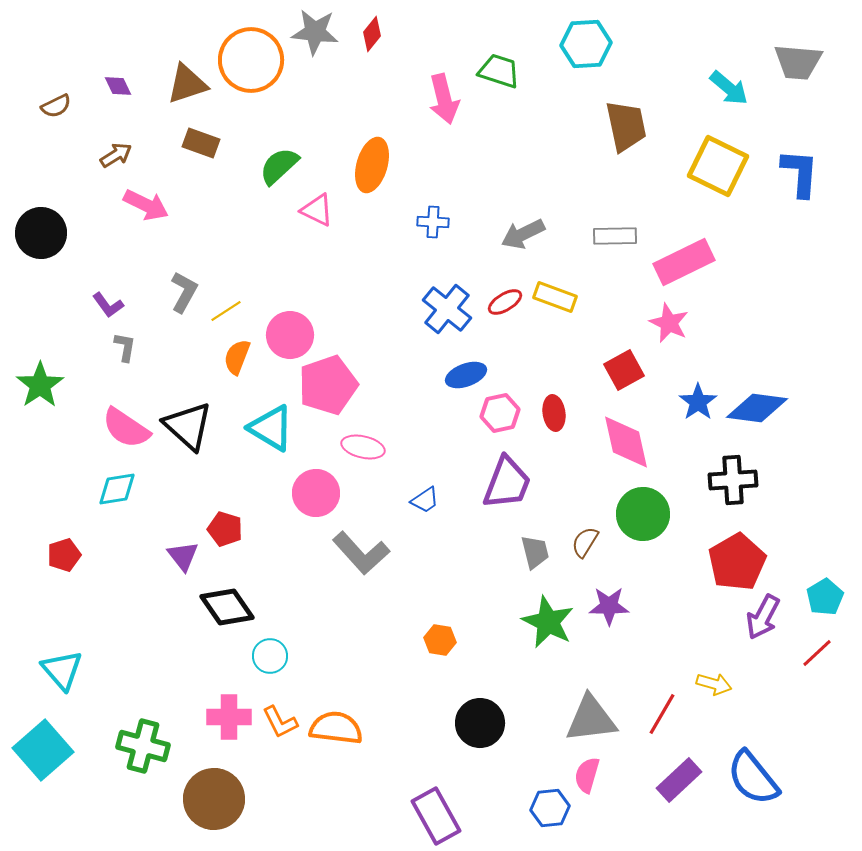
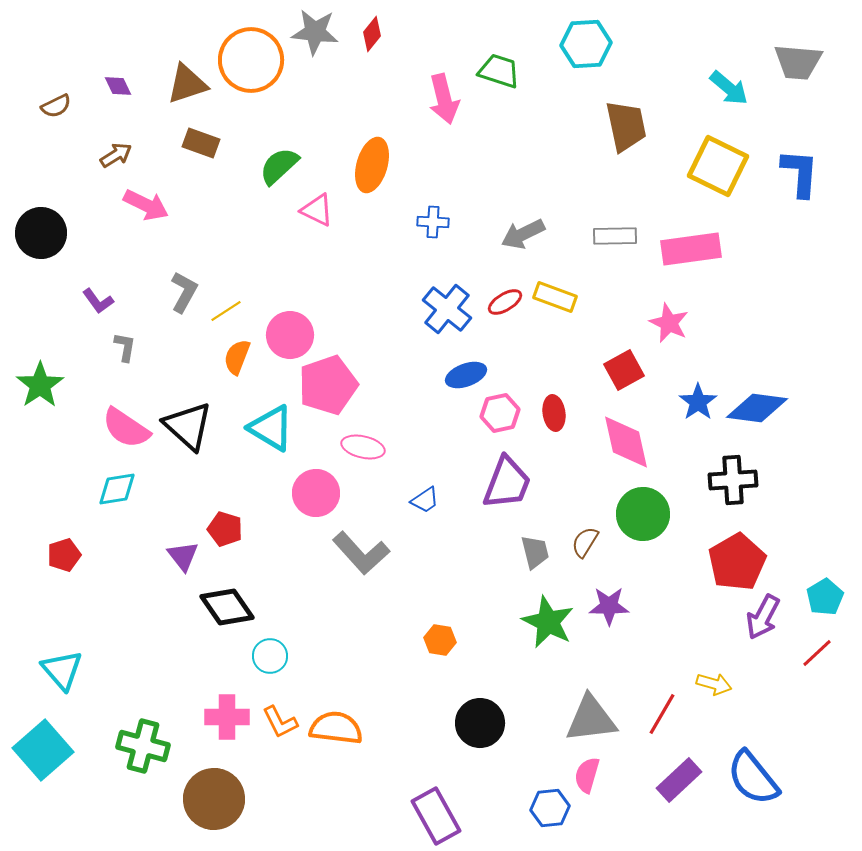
pink rectangle at (684, 262): moved 7 px right, 13 px up; rotated 18 degrees clockwise
purple L-shape at (108, 305): moved 10 px left, 4 px up
pink cross at (229, 717): moved 2 px left
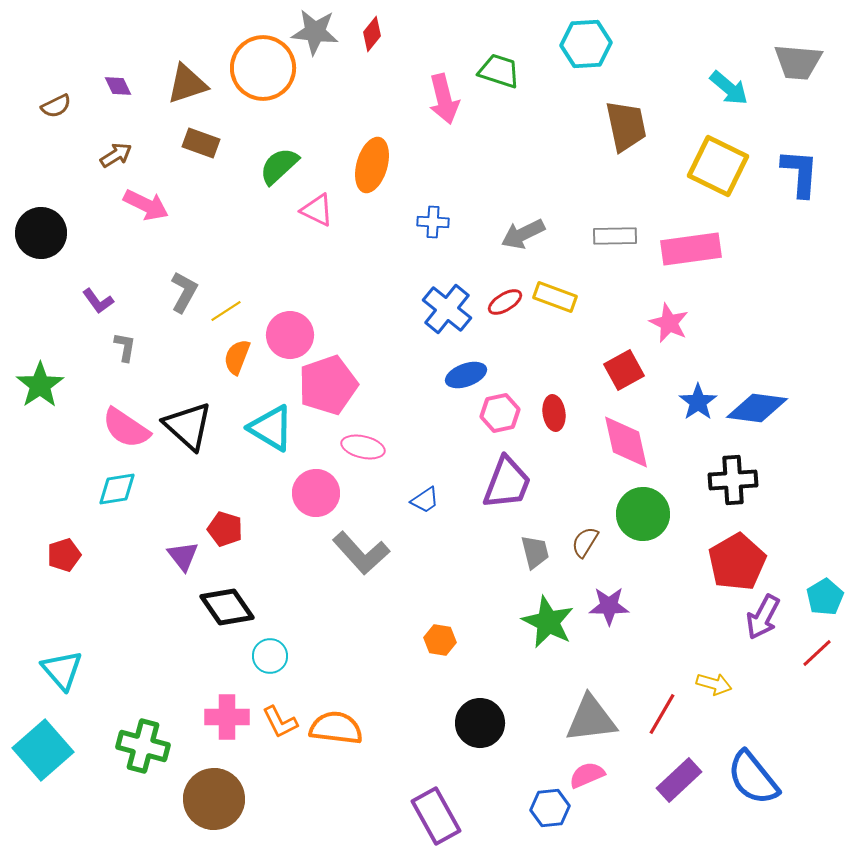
orange circle at (251, 60): moved 12 px right, 8 px down
pink semicircle at (587, 775): rotated 51 degrees clockwise
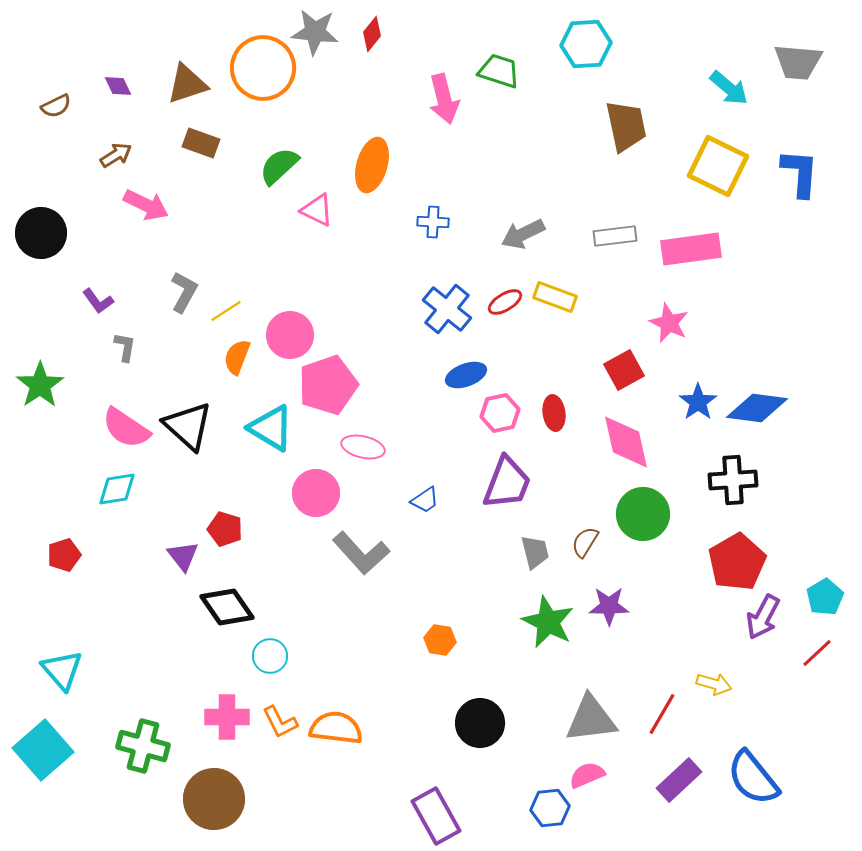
gray rectangle at (615, 236): rotated 6 degrees counterclockwise
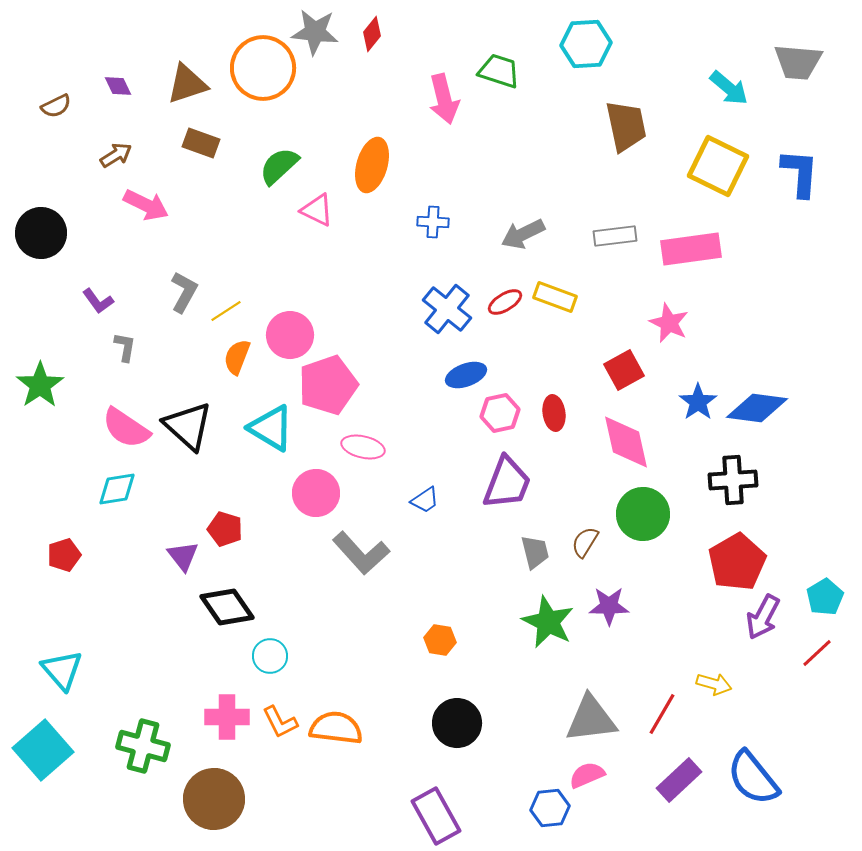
black circle at (480, 723): moved 23 px left
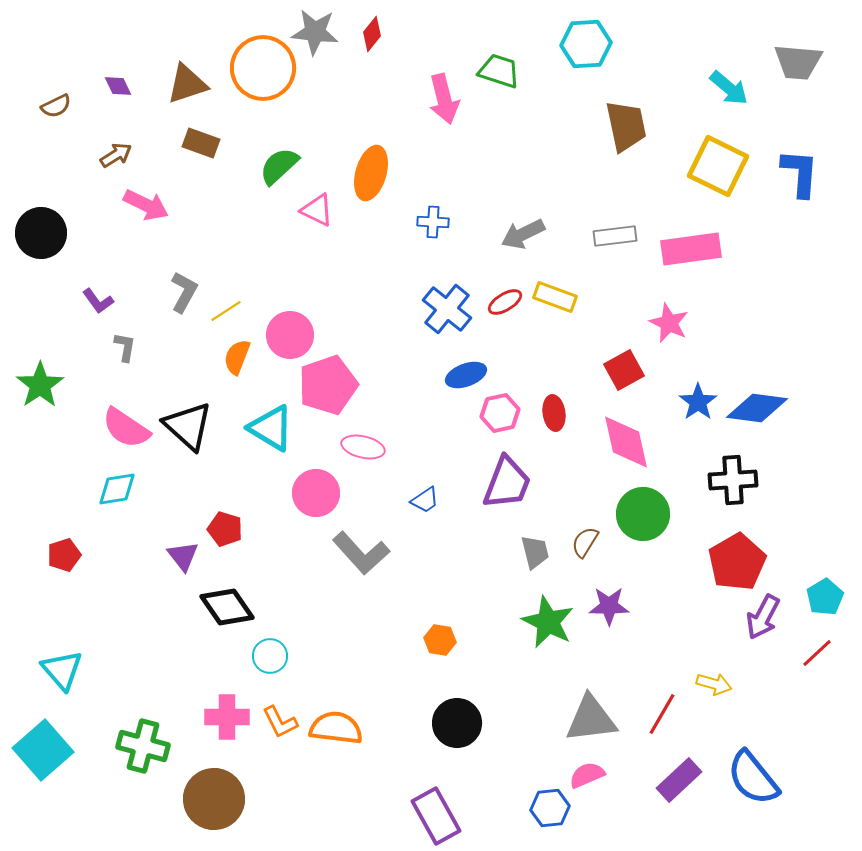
orange ellipse at (372, 165): moved 1 px left, 8 px down
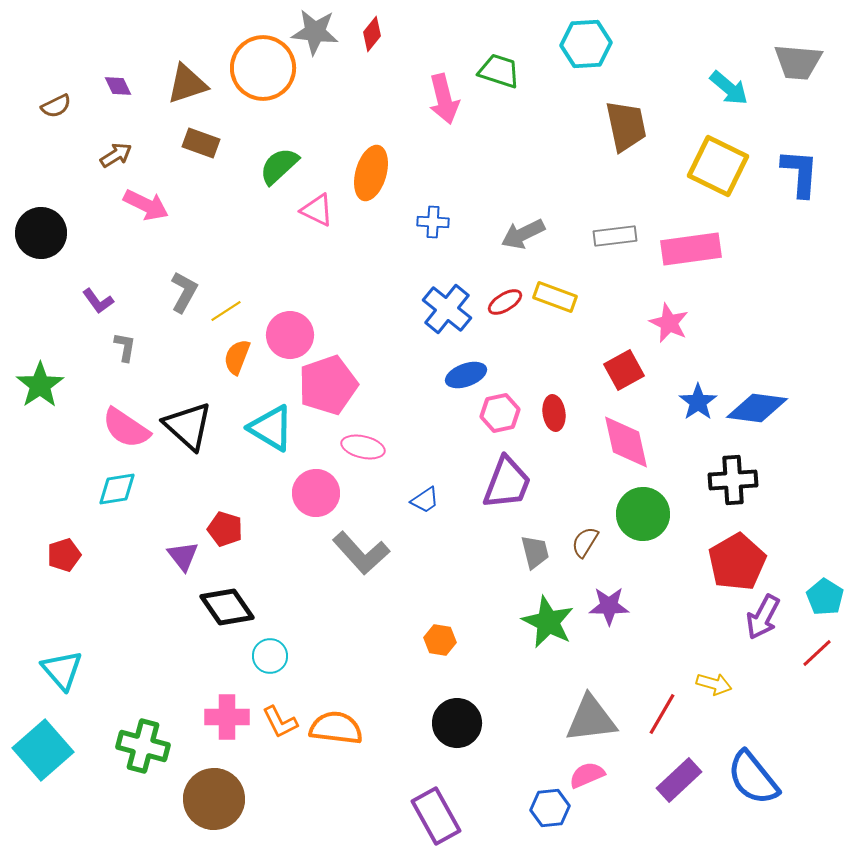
cyan pentagon at (825, 597): rotated 9 degrees counterclockwise
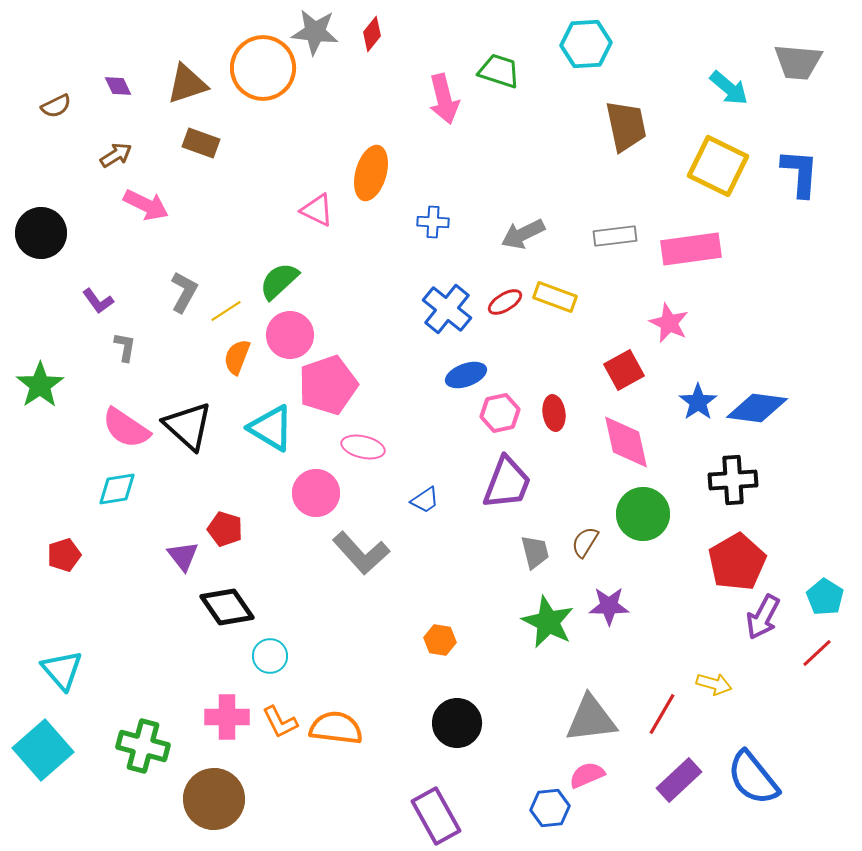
green semicircle at (279, 166): moved 115 px down
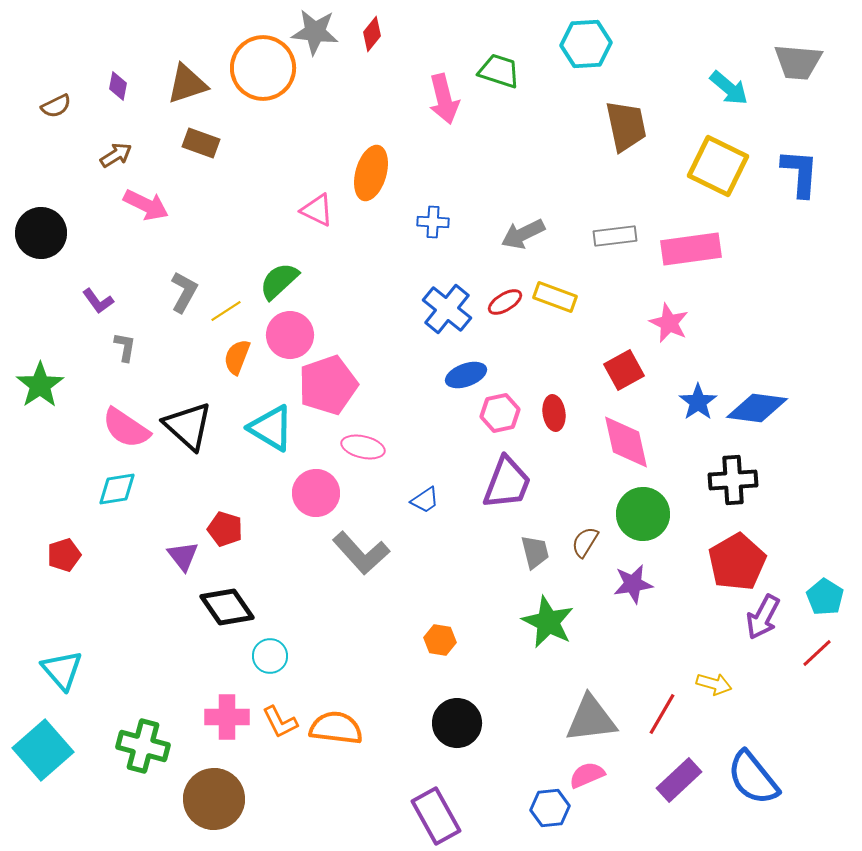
purple diamond at (118, 86): rotated 36 degrees clockwise
purple star at (609, 606): moved 24 px right, 22 px up; rotated 9 degrees counterclockwise
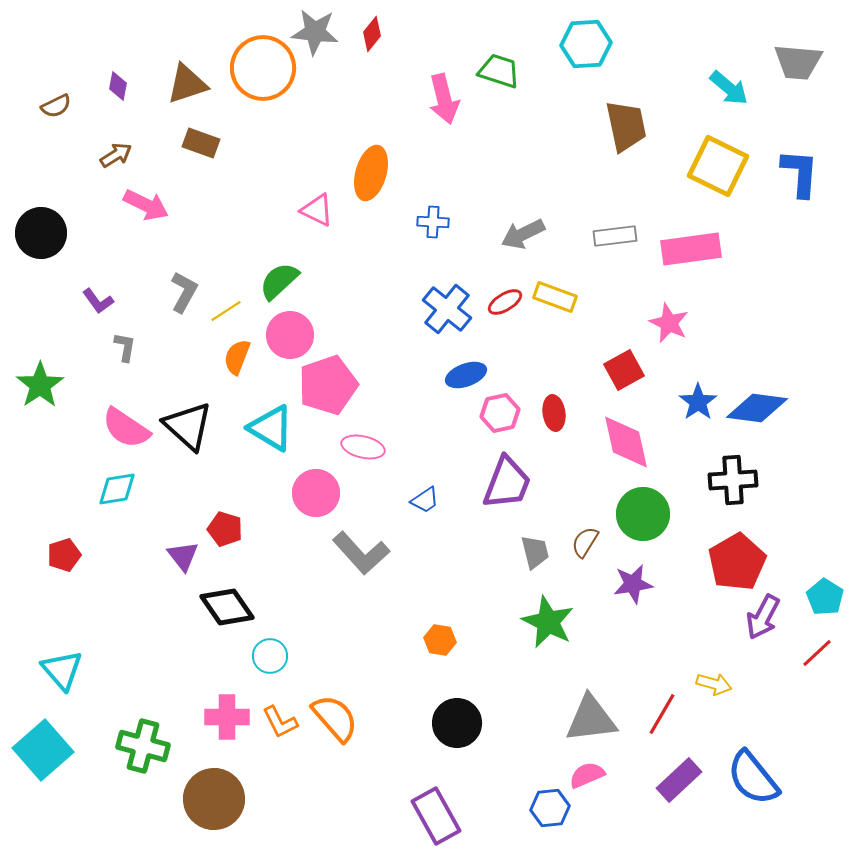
orange semicircle at (336, 728): moved 1 px left, 10 px up; rotated 42 degrees clockwise
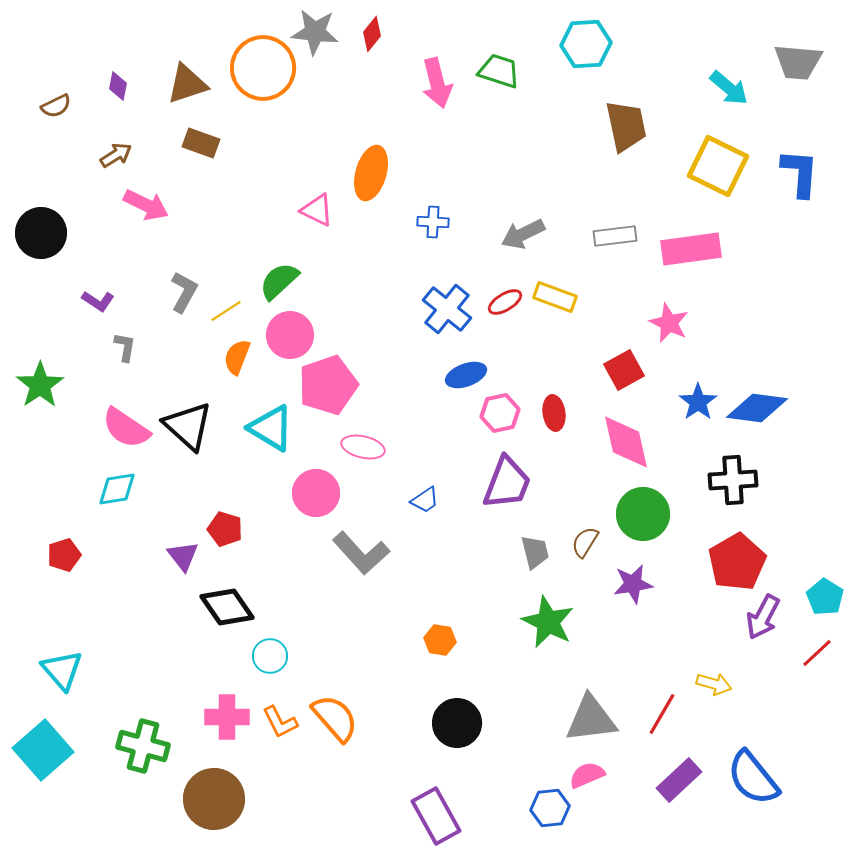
pink arrow at (444, 99): moved 7 px left, 16 px up
purple L-shape at (98, 301): rotated 20 degrees counterclockwise
